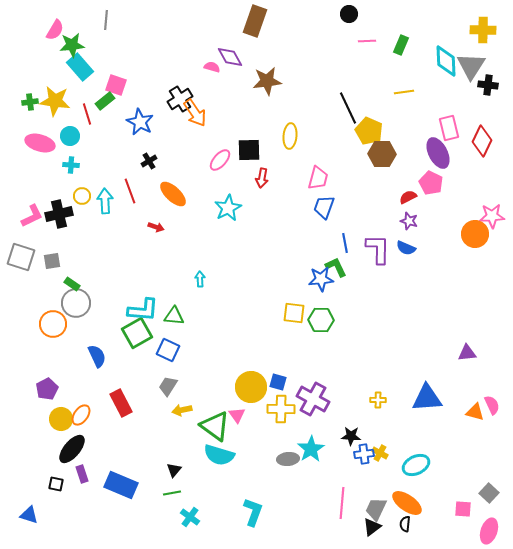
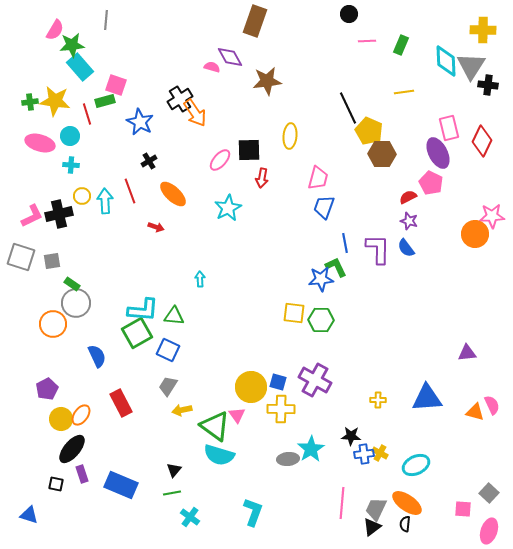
green rectangle at (105, 101): rotated 24 degrees clockwise
blue semicircle at (406, 248): rotated 30 degrees clockwise
purple cross at (313, 399): moved 2 px right, 19 px up
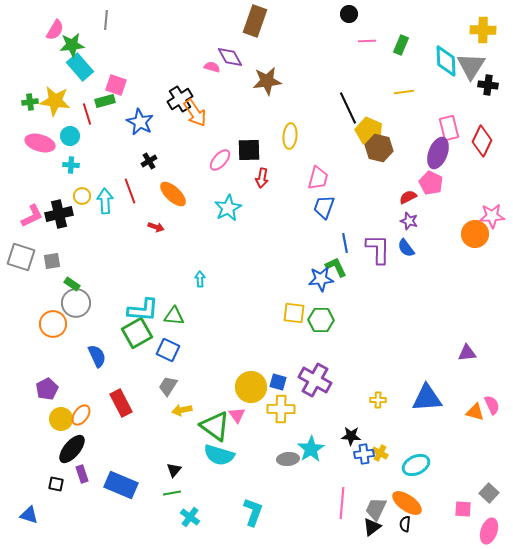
purple ellipse at (438, 153): rotated 48 degrees clockwise
brown hexagon at (382, 154): moved 3 px left, 6 px up; rotated 12 degrees clockwise
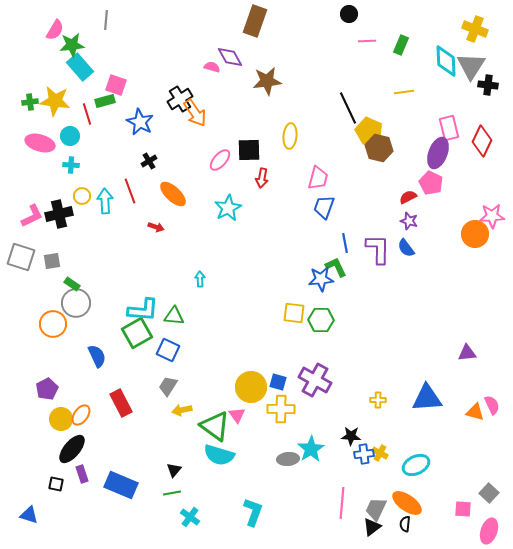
yellow cross at (483, 30): moved 8 px left, 1 px up; rotated 20 degrees clockwise
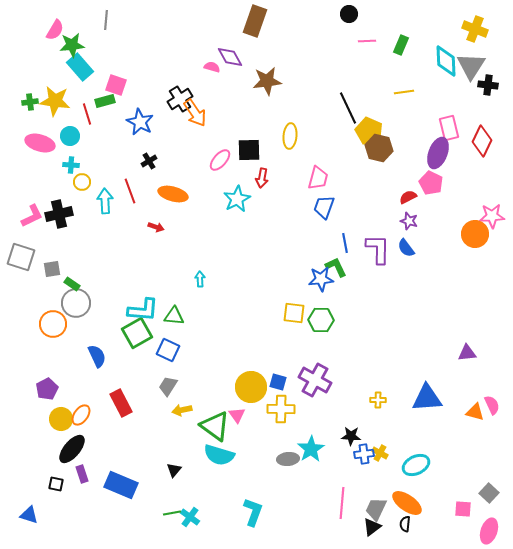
orange ellipse at (173, 194): rotated 28 degrees counterclockwise
yellow circle at (82, 196): moved 14 px up
cyan star at (228, 208): moved 9 px right, 9 px up
gray square at (52, 261): moved 8 px down
green line at (172, 493): moved 20 px down
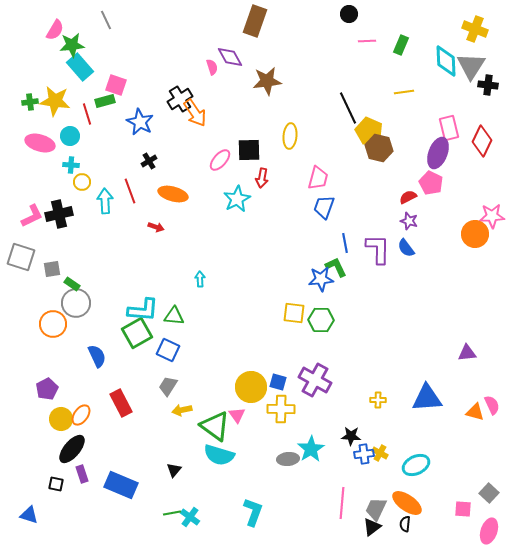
gray line at (106, 20): rotated 30 degrees counterclockwise
pink semicircle at (212, 67): rotated 56 degrees clockwise
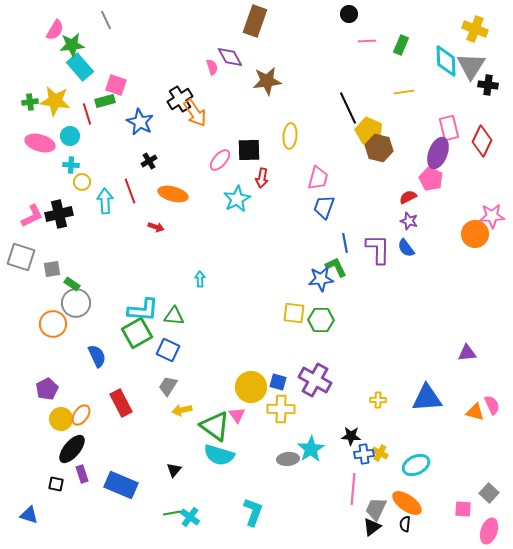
pink pentagon at (431, 183): moved 4 px up
pink line at (342, 503): moved 11 px right, 14 px up
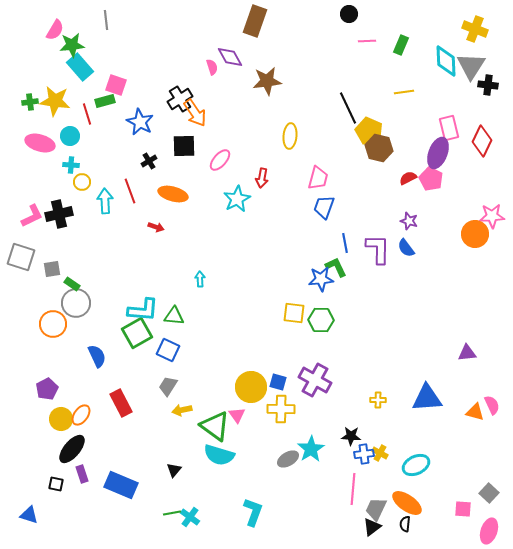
gray line at (106, 20): rotated 18 degrees clockwise
black square at (249, 150): moved 65 px left, 4 px up
red semicircle at (408, 197): moved 19 px up
gray ellipse at (288, 459): rotated 25 degrees counterclockwise
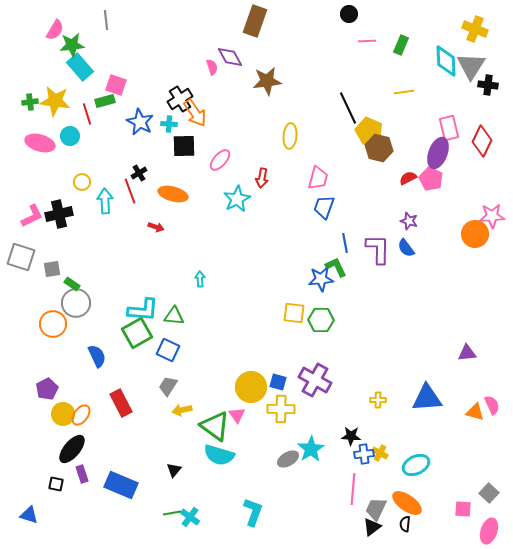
black cross at (149, 161): moved 10 px left, 12 px down
cyan cross at (71, 165): moved 98 px right, 41 px up
yellow circle at (61, 419): moved 2 px right, 5 px up
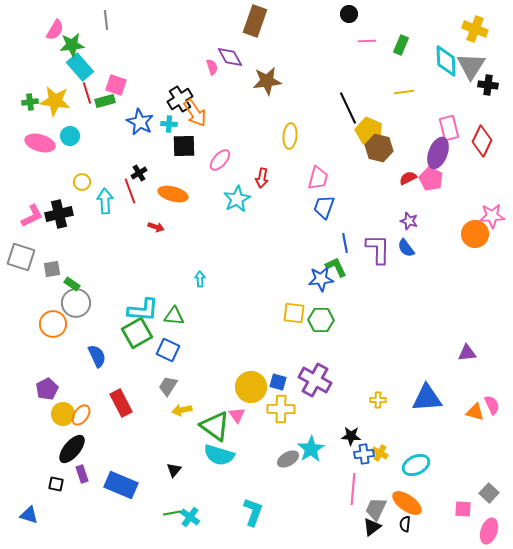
red line at (87, 114): moved 21 px up
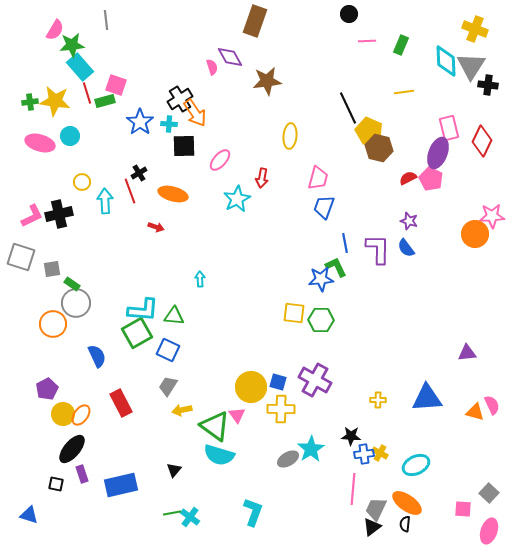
blue star at (140, 122): rotated 8 degrees clockwise
blue rectangle at (121, 485): rotated 36 degrees counterclockwise
